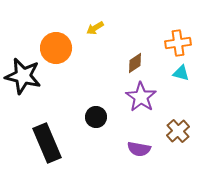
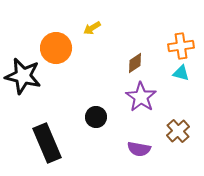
yellow arrow: moved 3 px left
orange cross: moved 3 px right, 3 px down
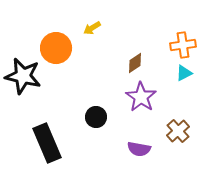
orange cross: moved 2 px right, 1 px up
cyan triangle: moved 3 px right; rotated 42 degrees counterclockwise
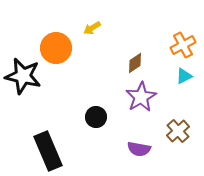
orange cross: rotated 20 degrees counterclockwise
cyan triangle: moved 3 px down
purple star: rotated 8 degrees clockwise
black rectangle: moved 1 px right, 8 px down
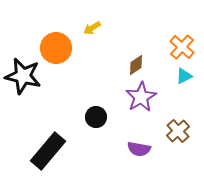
orange cross: moved 1 px left, 2 px down; rotated 20 degrees counterclockwise
brown diamond: moved 1 px right, 2 px down
black rectangle: rotated 63 degrees clockwise
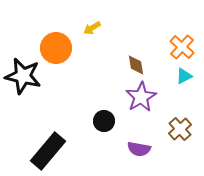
brown diamond: rotated 65 degrees counterclockwise
black circle: moved 8 px right, 4 px down
brown cross: moved 2 px right, 2 px up
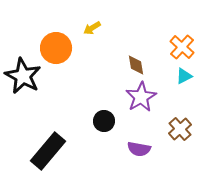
black star: rotated 15 degrees clockwise
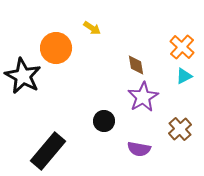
yellow arrow: rotated 114 degrees counterclockwise
purple star: moved 2 px right
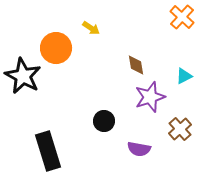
yellow arrow: moved 1 px left
orange cross: moved 30 px up
purple star: moved 7 px right; rotated 12 degrees clockwise
black rectangle: rotated 57 degrees counterclockwise
